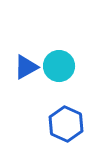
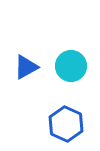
cyan circle: moved 12 px right
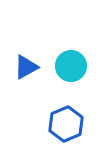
blue hexagon: rotated 12 degrees clockwise
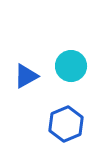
blue triangle: moved 9 px down
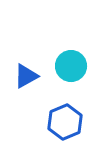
blue hexagon: moved 1 px left, 2 px up
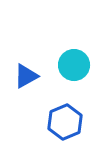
cyan circle: moved 3 px right, 1 px up
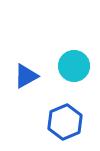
cyan circle: moved 1 px down
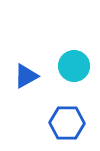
blue hexagon: moved 2 px right, 1 px down; rotated 24 degrees clockwise
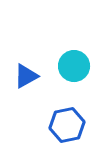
blue hexagon: moved 2 px down; rotated 12 degrees counterclockwise
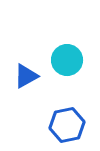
cyan circle: moved 7 px left, 6 px up
